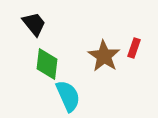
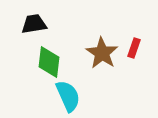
black trapezoid: rotated 60 degrees counterclockwise
brown star: moved 2 px left, 3 px up
green diamond: moved 2 px right, 2 px up
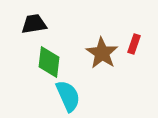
red rectangle: moved 4 px up
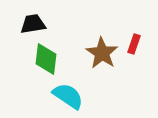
black trapezoid: moved 1 px left
green diamond: moved 3 px left, 3 px up
cyan semicircle: rotated 32 degrees counterclockwise
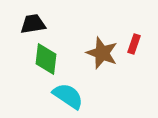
brown star: rotated 12 degrees counterclockwise
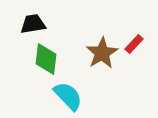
red rectangle: rotated 24 degrees clockwise
brown star: rotated 20 degrees clockwise
cyan semicircle: rotated 12 degrees clockwise
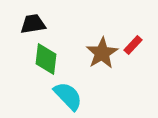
red rectangle: moved 1 px left, 1 px down
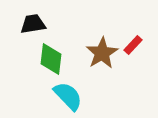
green diamond: moved 5 px right
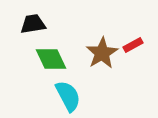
red rectangle: rotated 18 degrees clockwise
green diamond: rotated 32 degrees counterclockwise
cyan semicircle: rotated 16 degrees clockwise
